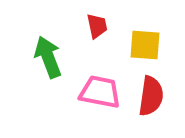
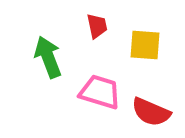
pink trapezoid: rotated 6 degrees clockwise
red semicircle: moved 16 px down; rotated 105 degrees clockwise
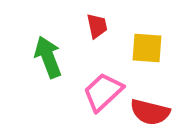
yellow square: moved 2 px right, 3 px down
pink trapezoid: moved 3 px right; rotated 60 degrees counterclockwise
red semicircle: moved 1 px left; rotated 9 degrees counterclockwise
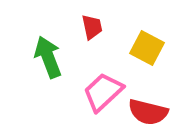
red trapezoid: moved 5 px left, 1 px down
yellow square: rotated 24 degrees clockwise
red semicircle: moved 2 px left
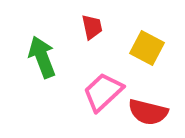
green arrow: moved 6 px left
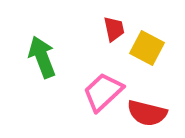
red trapezoid: moved 22 px right, 2 px down
red semicircle: moved 1 px left, 1 px down
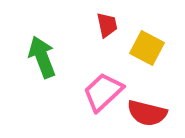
red trapezoid: moved 7 px left, 4 px up
